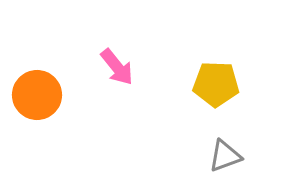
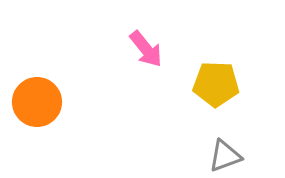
pink arrow: moved 29 px right, 18 px up
orange circle: moved 7 px down
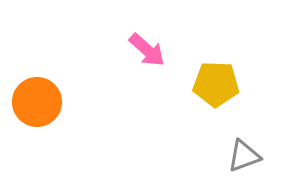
pink arrow: moved 1 px right, 1 px down; rotated 9 degrees counterclockwise
gray triangle: moved 19 px right
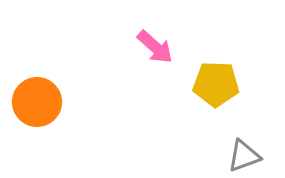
pink arrow: moved 8 px right, 3 px up
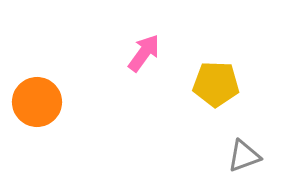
pink arrow: moved 11 px left, 6 px down; rotated 96 degrees counterclockwise
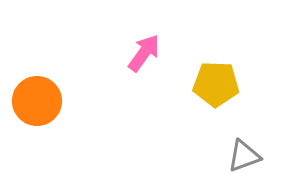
orange circle: moved 1 px up
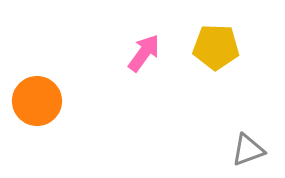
yellow pentagon: moved 37 px up
gray triangle: moved 4 px right, 6 px up
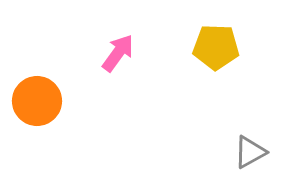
pink arrow: moved 26 px left
gray triangle: moved 2 px right, 2 px down; rotated 9 degrees counterclockwise
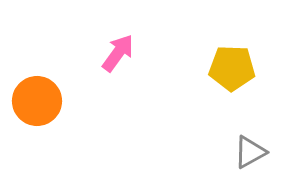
yellow pentagon: moved 16 px right, 21 px down
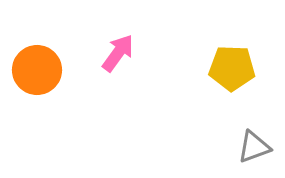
orange circle: moved 31 px up
gray triangle: moved 4 px right, 5 px up; rotated 9 degrees clockwise
